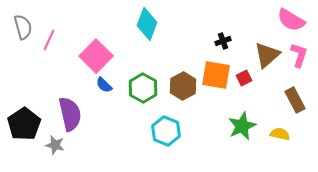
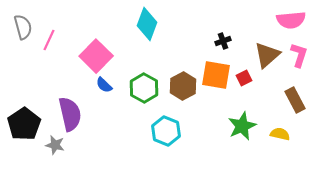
pink semicircle: rotated 36 degrees counterclockwise
green hexagon: moved 1 px right
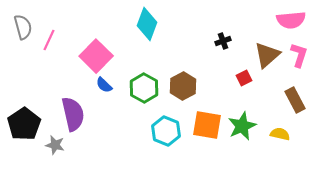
orange square: moved 9 px left, 50 px down
purple semicircle: moved 3 px right
